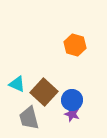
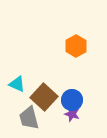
orange hexagon: moved 1 px right, 1 px down; rotated 15 degrees clockwise
brown square: moved 5 px down
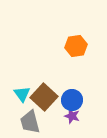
orange hexagon: rotated 20 degrees clockwise
cyan triangle: moved 5 px right, 10 px down; rotated 30 degrees clockwise
purple star: moved 2 px down
gray trapezoid: moved 1 px right, 4 px down
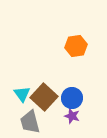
blue circle: moved 2 px up
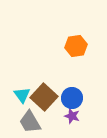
cyan triangle: moved 1 px down
gray trapezoid: rotated 15 degrees counterclockwise
